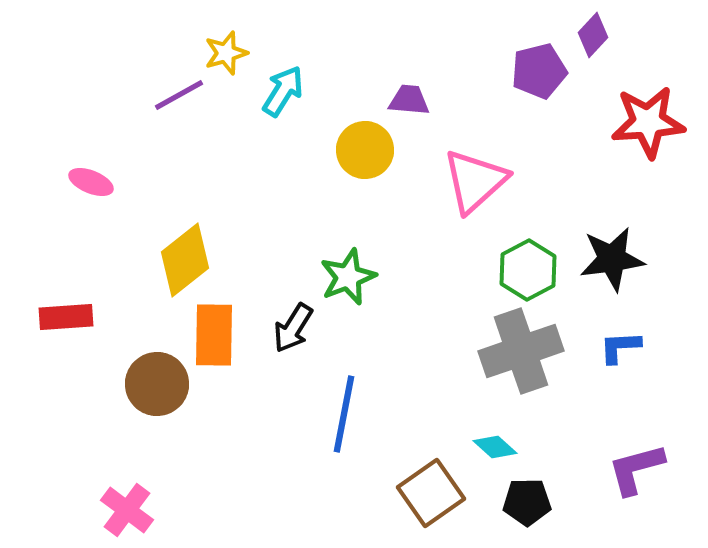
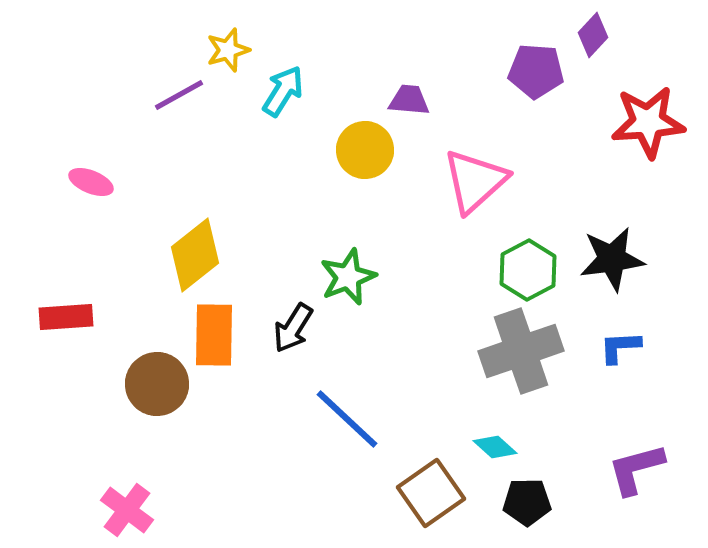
yellow star: moved 2 px right, 3 px up
purple pentagon: moved 3 px left; rotated 18 degrees clockwise
yellow diamond: moved 10 px right, 5 px up
blue line: moved 3 px right, 5 px down; rotated 58 degrees counterclockwise
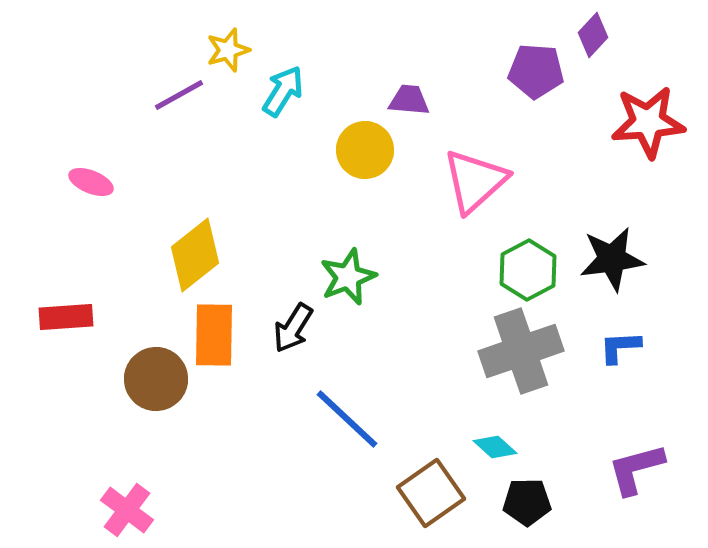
brown circle: moved 1 px left, 5 px up
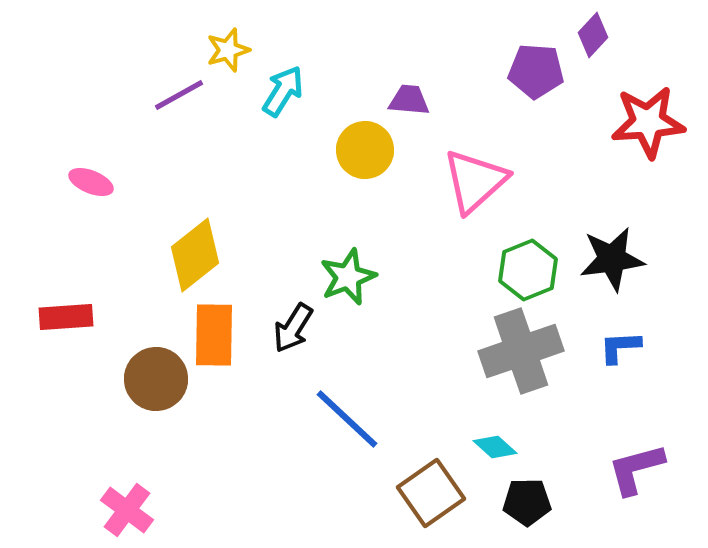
green hexagon: rotated 6 degrees clockwise
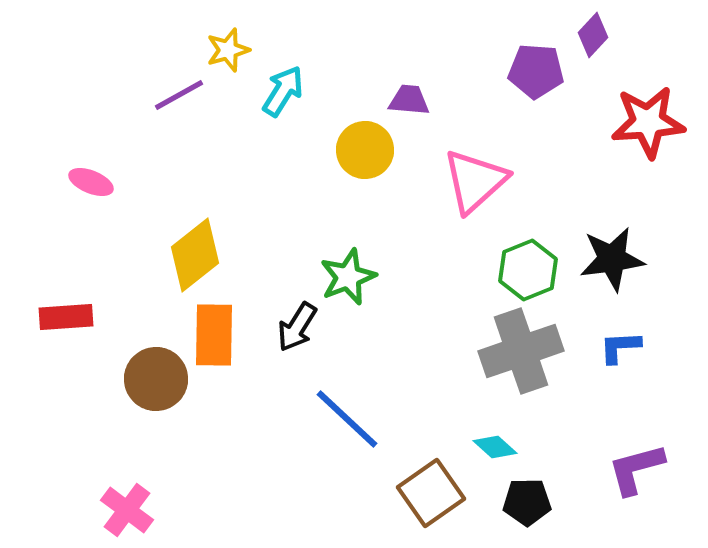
black arrow: moved 4 px right, 1 px up
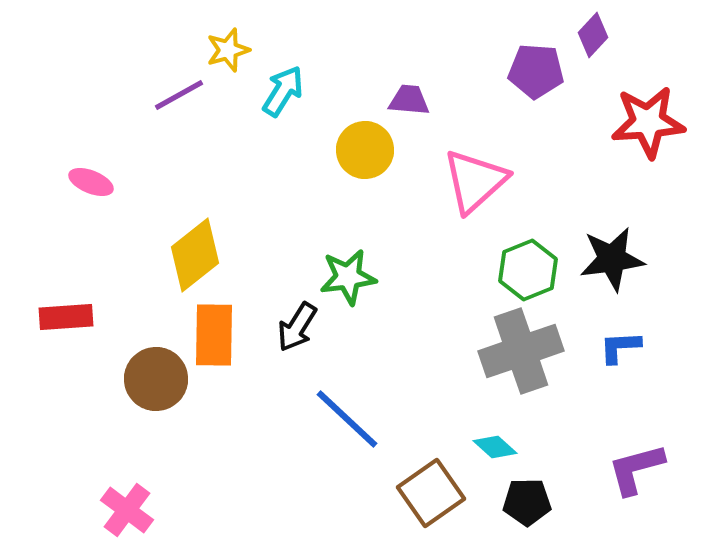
green star: rotated 14 degrees clockwise
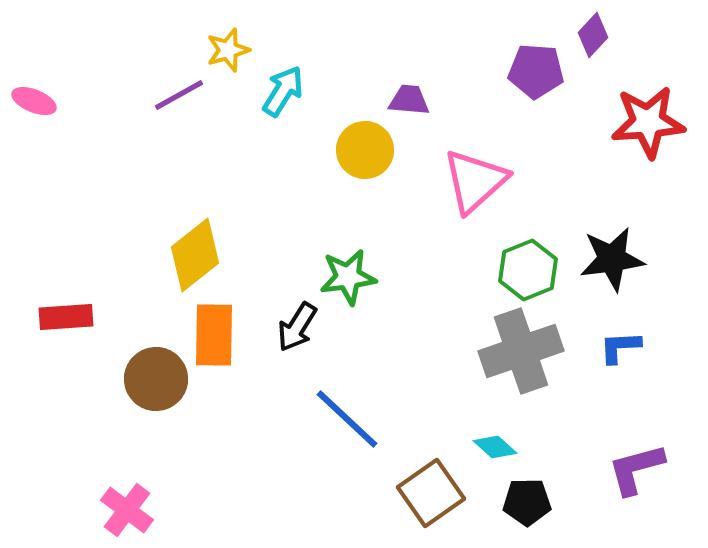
pink ellipse: moved 57 px left, 81 px up
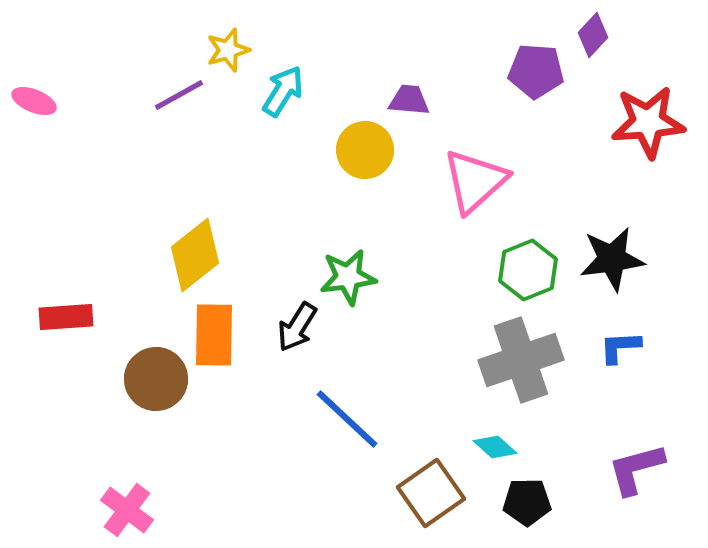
gray cross: moved 9 px down
